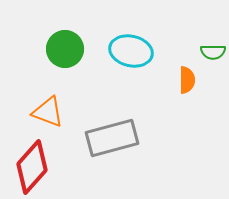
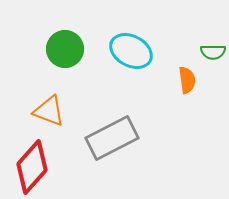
cyan ellipse: rotated 15 degrees clockwise
orange semicircle: rotated 8 degrees counterclockwise
orange triangle: moved 1 px right, 1 px up
gray rectangle: rotated 12 degrees counterclockwise
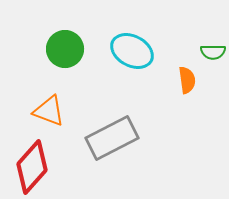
cyan ellipse: moved 1 px right
